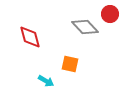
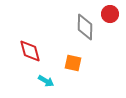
gray diamond: rotated 44 degrees clockwise
red diamond: moved 14 px down
orange square: moved 3 px right, 1 px up
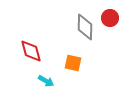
red circle: moved 4 px down
red diamond: moved 1 px right
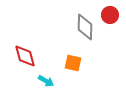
red circle: moved 3 px up
red diamond: moved 6 px left, 5 px down
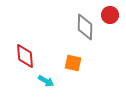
red diamond: rotated 10 degrees clockwise
